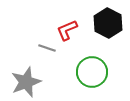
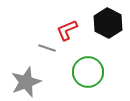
green circle: moved 4 px left
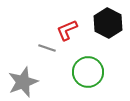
gray star: moved 3 px left
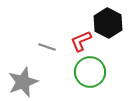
red L-shape: moved 14 px right, 11 px down
gray line: moved 1 px up
green circle: moved 2 px right
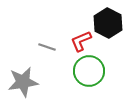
green circle: moved 1 px left, 1 px up
gray star: rotated 12 degrees clockwise
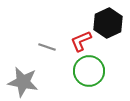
black hexagon: rotated 8 degrees clockwise
gray star: rotated 20 degrees clockwise
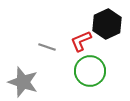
black hexagon: moved 1 px left, 1 px down
green circle: moved 1 px right
gray star: rotated 8 degrees clockwise
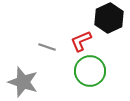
black hexagon: moved 2 px right, 6 px up
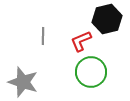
black hexagon: moved 2 px left, 1 px down; rotated 12 degrees clockwise
gray line: moved 4 px left, 11 px up; rotated 72 degrees clockwise
green circle: moved 1 px right, 1 px down
